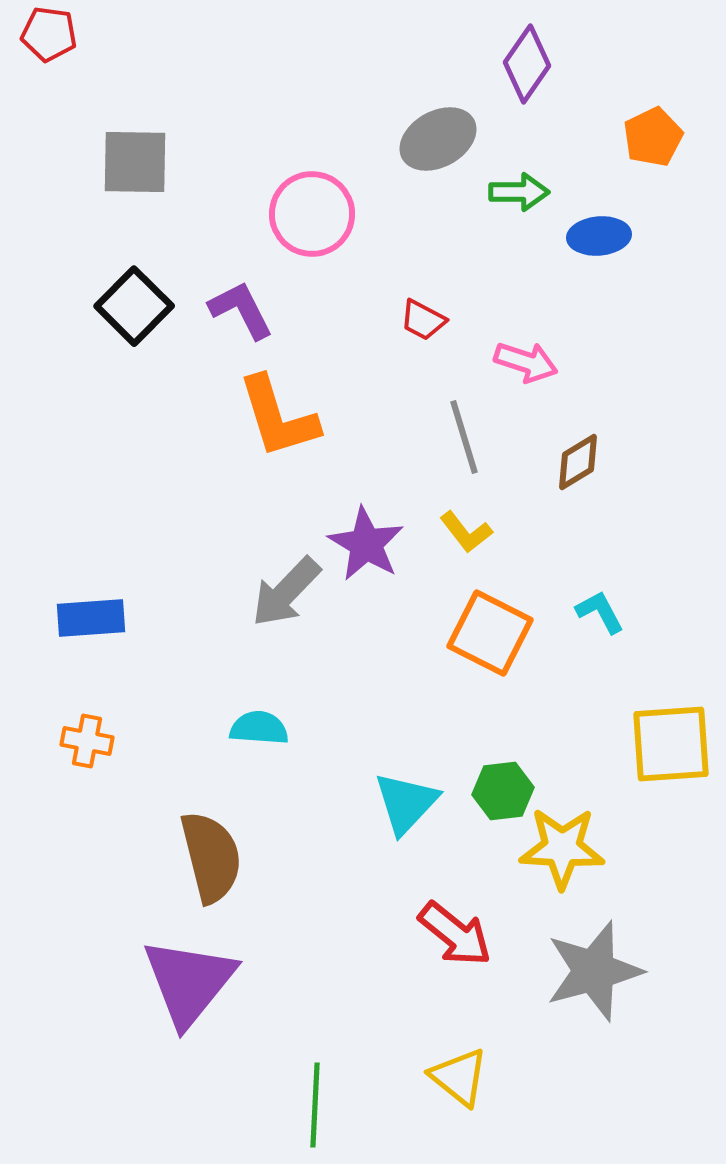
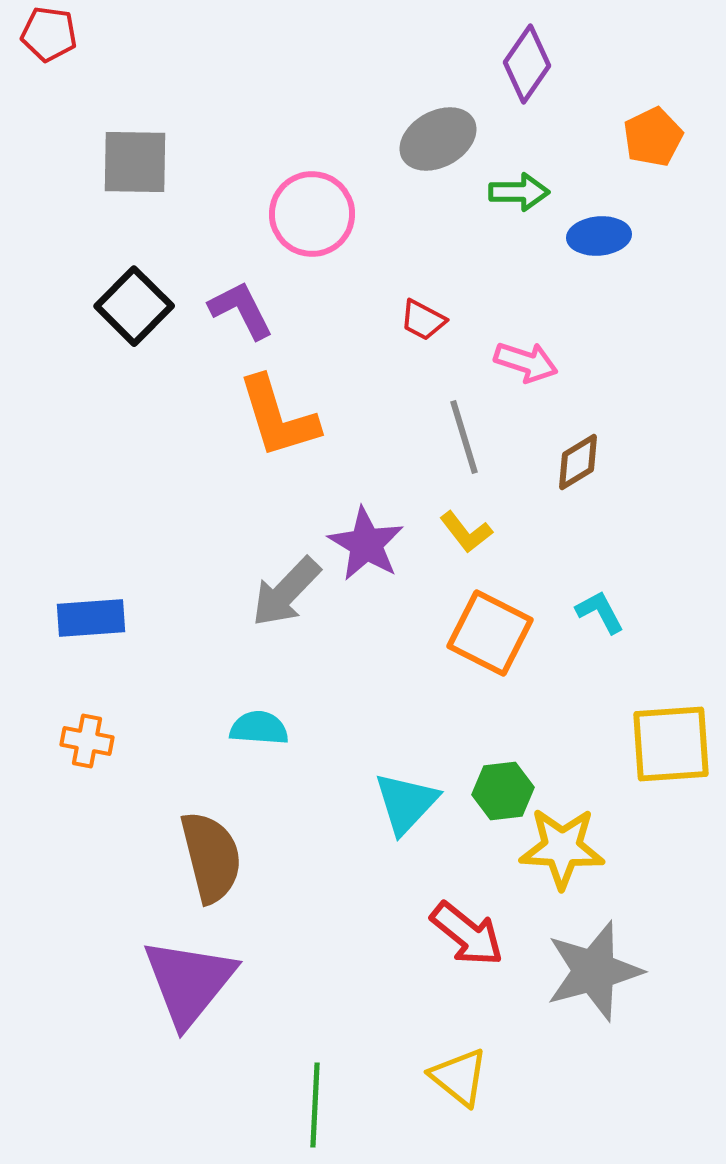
red arrow: moved 12 px right
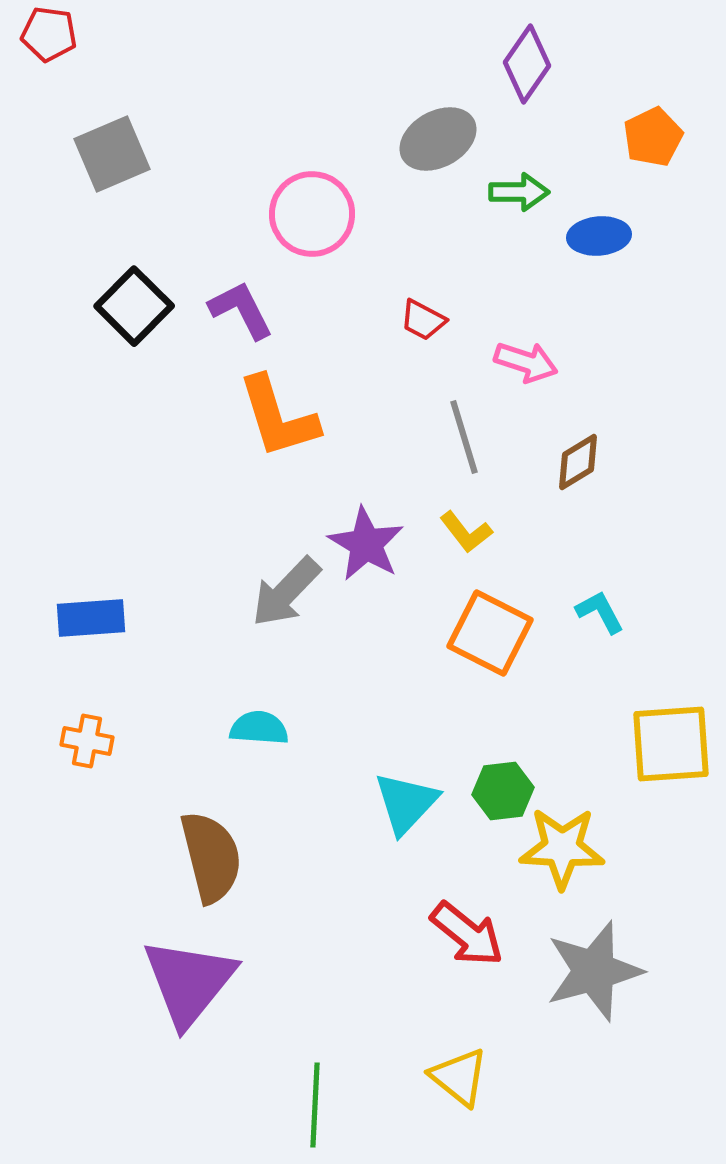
gray square: moved 23 px left, 8 px up; rotated 24 degrees counterclockwise
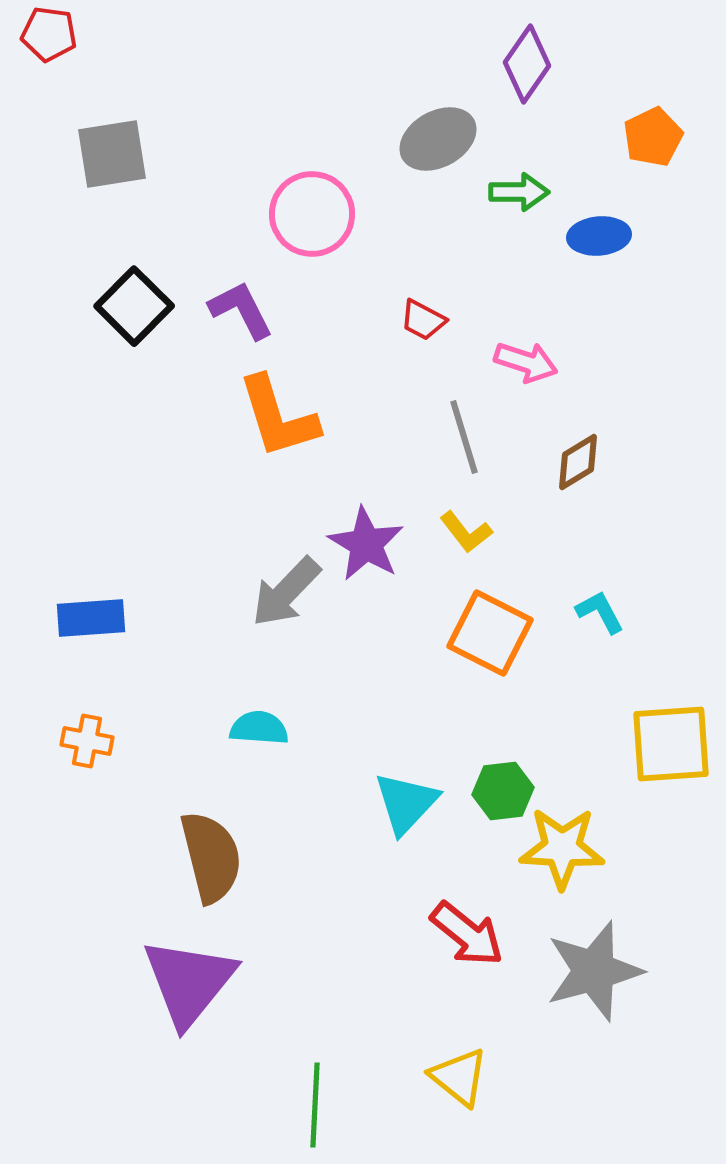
gray square: rotated 14 degrees clockwise
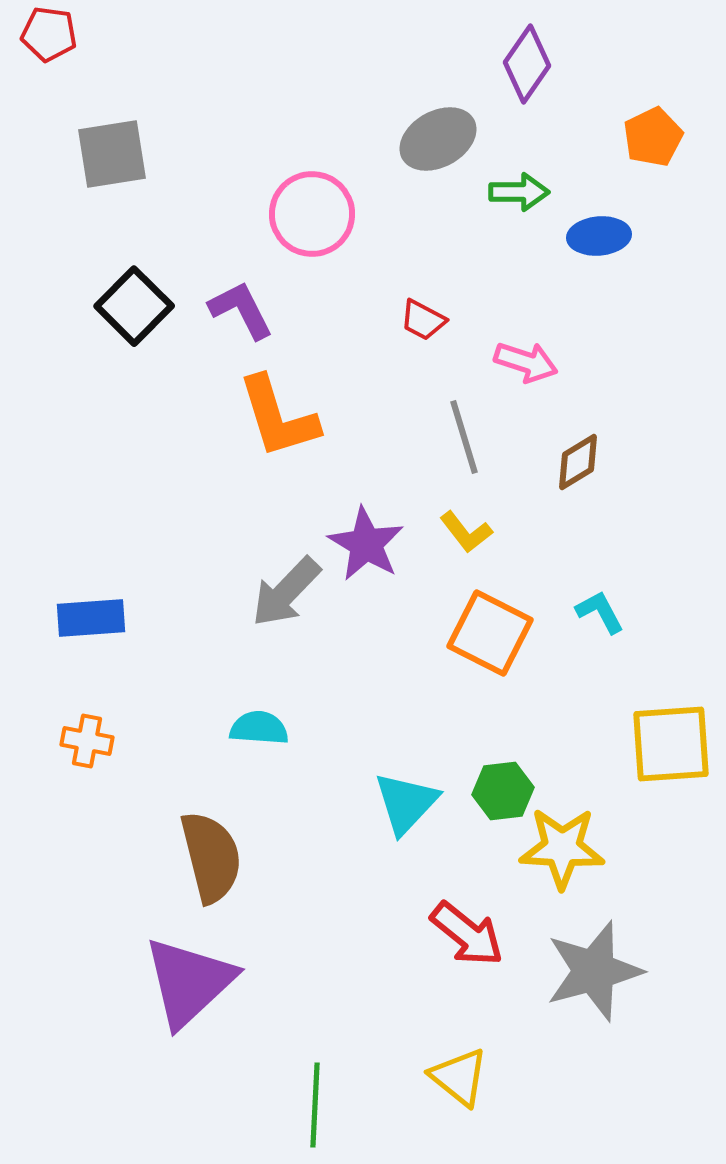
purple triangle: rotated 8 degrees clockwise
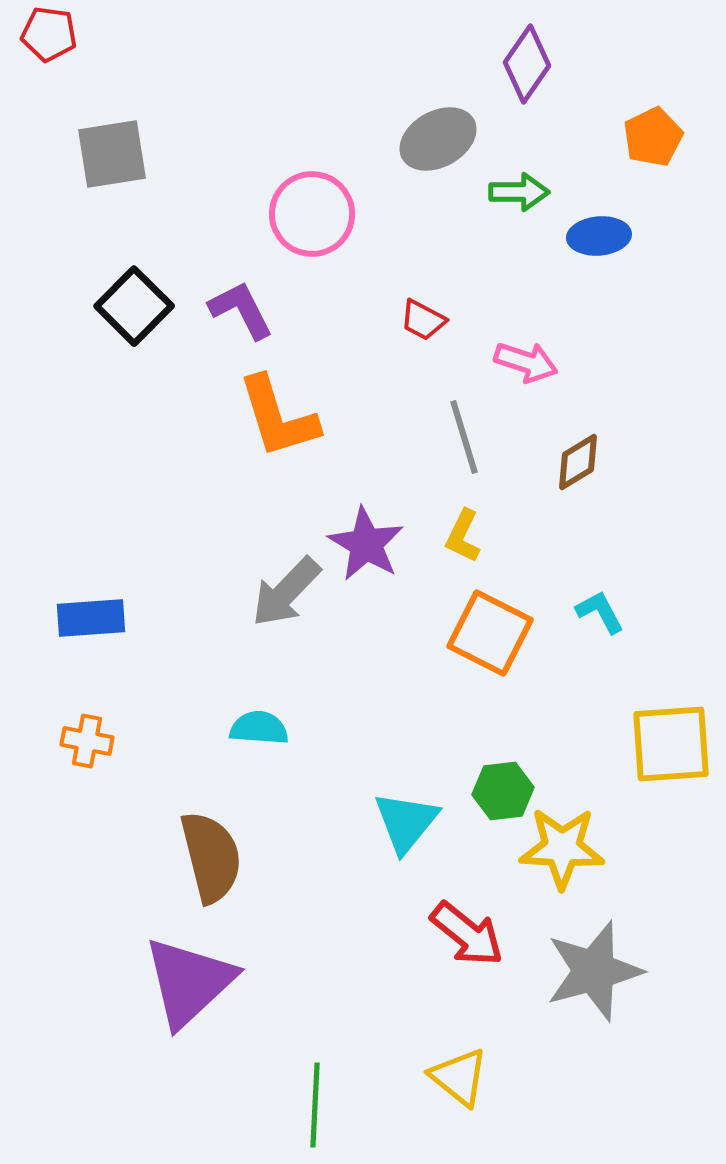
yellow L-shape: moved 3 px left, 4 px down; rotated 64 degrees clockwise
cyan triangle: moved 19 px down; rotated 4 degrees counterclockwise
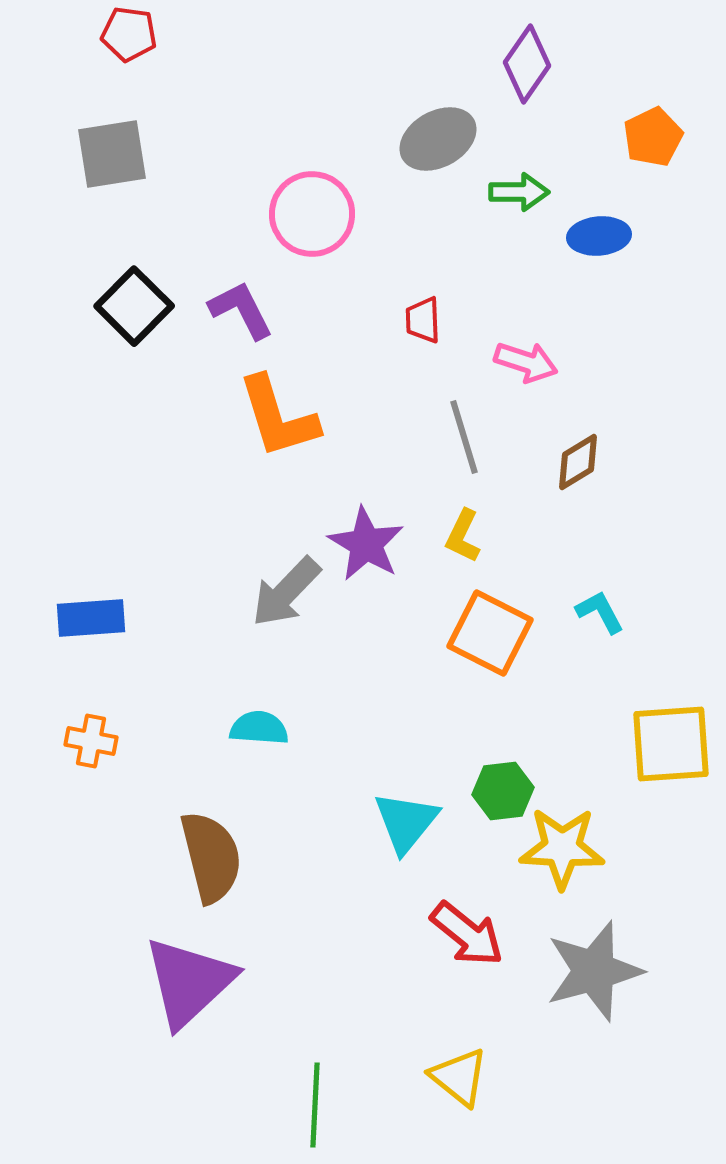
red pentagon: moved 80 px right
red trapezoid: rotated 60 degrees clockwise
orange cross: moved 4 px right
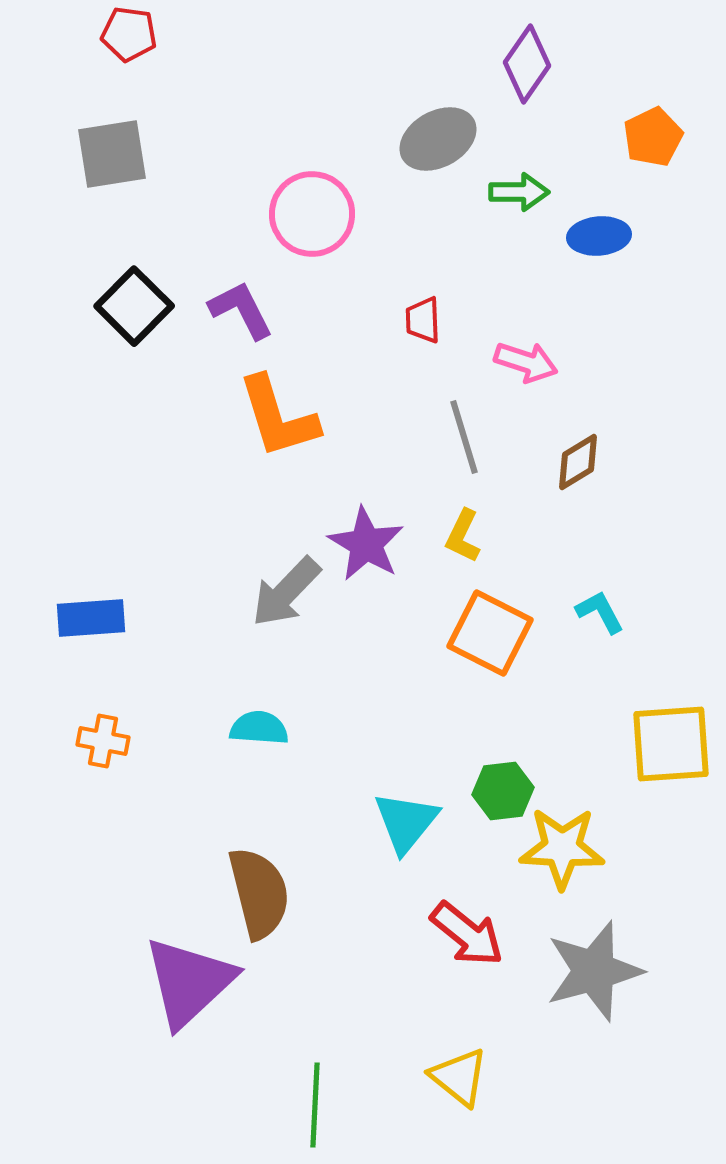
orange cross: moved 12 px right
brown semicircle: moved 48 px right, 36 px down
